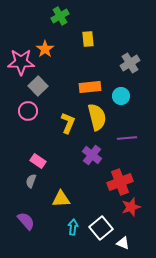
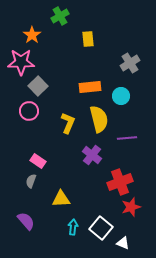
orange star: moved 13 px left, 14 px up
pink circle: moved 1 px right
yellow semicircle: moved 2 px right, 2 px down
white square: rotated 10 degrees counterclockwise
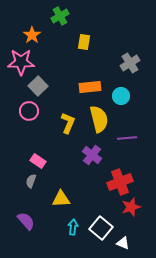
yellow rectangle: moved 4 px left, 3 px down; rotated 14 degrees clockwise
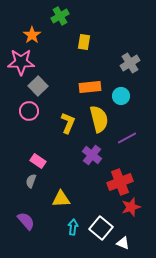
purple line: rotated 24 degrees counterclockwise
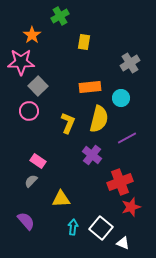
cyan circle: moved 2 px down
yellow semicircle: rotated 28 degrees clockwise
gray semicircle: rotated 24 degrees clockwise
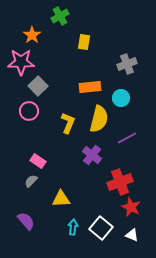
gray cross: moved 3 px left, 1 px down; rotated 12 degrees clockwise
red star: rotated 30 degrees counterclockwise
white triangle: moved 9 px right, 8 px up
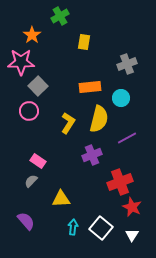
yellow L-shape: rotated 10 degrees clockwise
purple cross: rotated 30 degrees clockwise
red star: moved 1 px right
white triangle: rotated 40 degrees clockwise
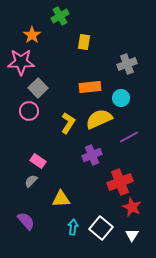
gray square: moved 2 px down
yellow semicircle: rotated 128 degrees counterclockwise
purple line: moved 2 px right, 1 px up
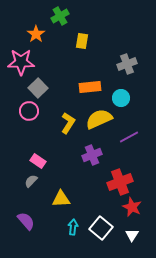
orange star: moved 4 px right, 1 px up
yellow rectangle: moved 2 px left, 1 px up
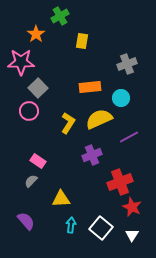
cyan arrow: moved 2 px left, 2 px up
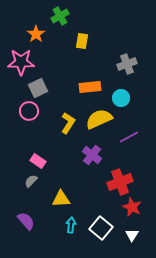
gray square: rotated 18 degrees clockwise
purple cross: rotated 30 degrees counterclockwise
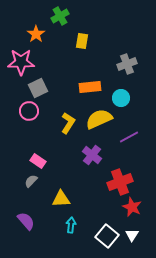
white square: moved 6 px right, 8 px down
